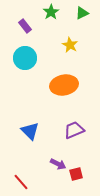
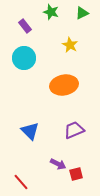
green star: rotated 21 degrees counterclockwise
cyan circle: moved 1 px left
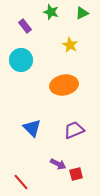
cyan circle: moved 3 px left, 2 px down
blue triangle: moved 2 px right, 3 px up
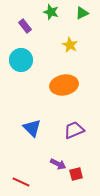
red line: rotated 24 degrees counterclockwise
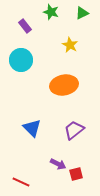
purple trapezoid: rotated 15 degrees counterclockwise
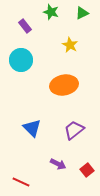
red square: moved 11 px right, 4 px up; rotated 24 degrees counterclockwise
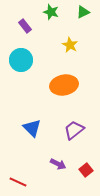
green triangle: moved 1 px right, 1 px up
red square: moved 1 px left
red line: moved 3 px left
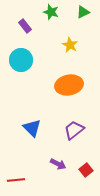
orange ellipse: moved 5 px right
red line: moved 2 px left, 2 px up; rotated 30 degrees counterclockwise
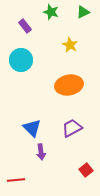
purple trapezoid: moved 2 px left, 2 px up; rotated 10 degrees clockwise
purple arrow: moved 17 px left, 12 px up; rotated 56 degrees clockwise
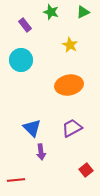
purple rectangle: moved 1 px up
